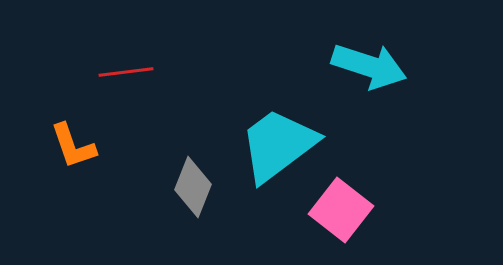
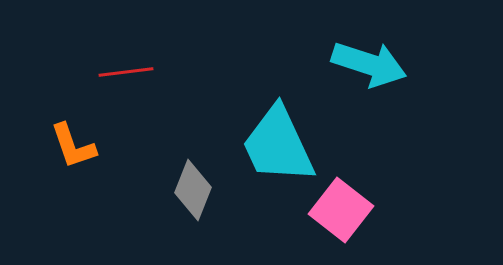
cyan arrow: moved 2 px up
cyan trapezoid: rotated 78 degrees counterclockwise
gray diamond: moved 3 px down
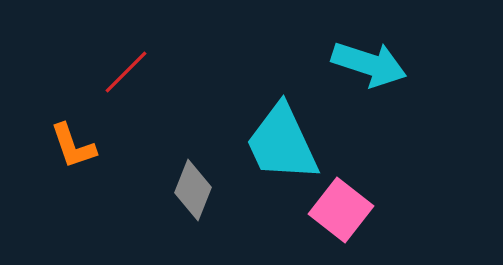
red line: rotated 38 degrees counterclockwise
cyan trapezoid: moved 4 px right, 2 px up
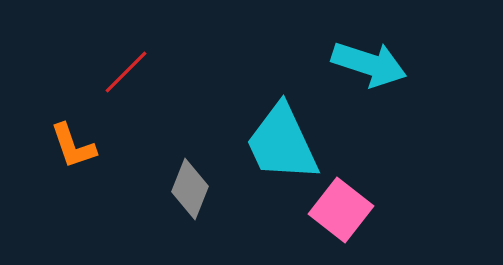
gray diamond: moved 3 px left, 1 px up
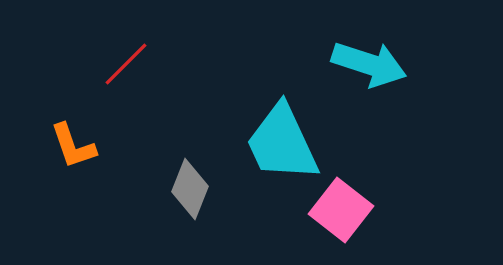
red line: moved 8 px up
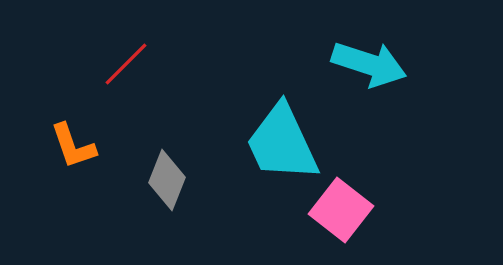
gray diamond: moved 23 px left, 9 px up
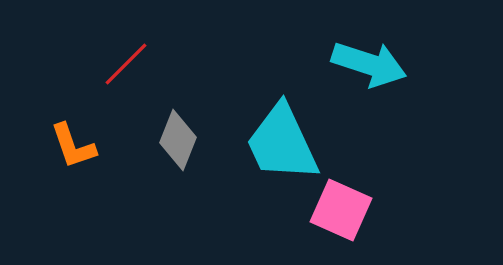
gray diamond: moved 11 px right, 40 px up
pink square: rotated 14 degrees counterclockwise
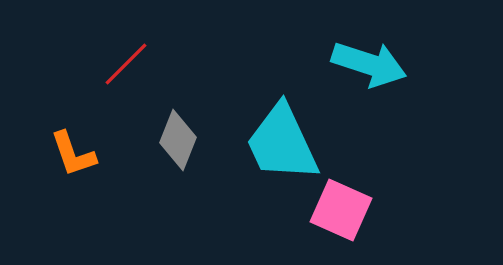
orange L-shape: moved 8 px down
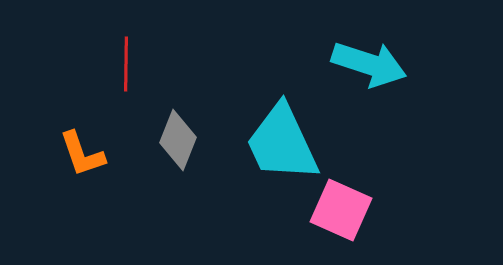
red line: rotated 44 degrees counterclockwise
orange L-shape: moved 9 px right
